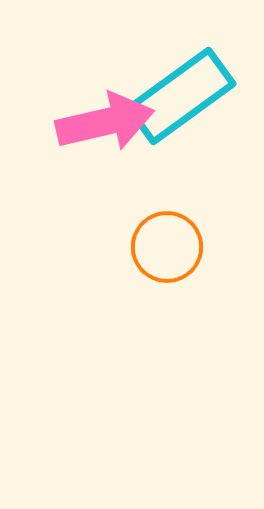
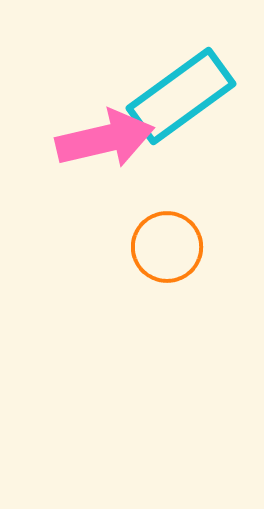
pink arrow: moved 17 px down
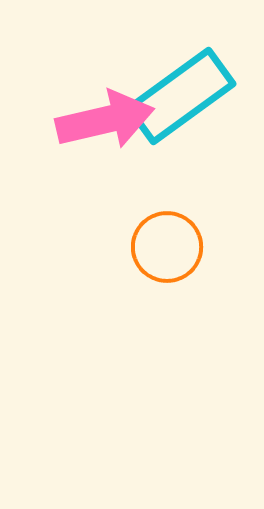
pink arrow: moved 19 px up
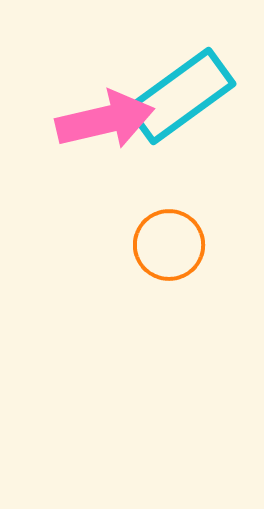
orange circle: moved 2 px right, 2 px up
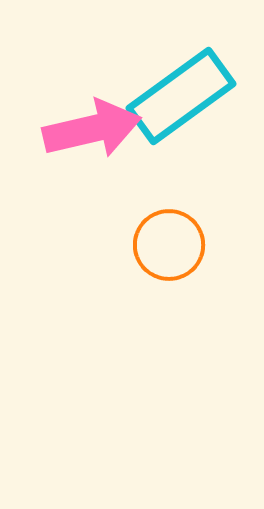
pink arrow: moved 13 px left, 9 px down
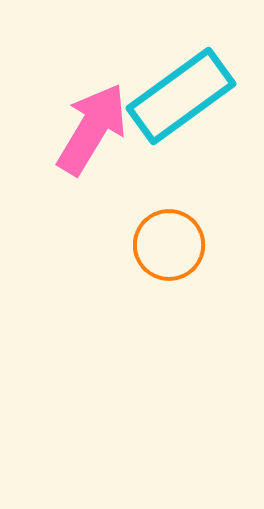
pink arrow: rotated 46 degrees counterclockwise
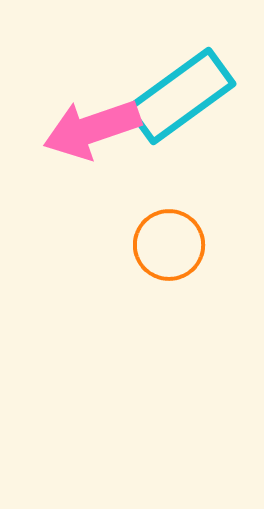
pink arrow: rotated 140 degrees counterclockwise
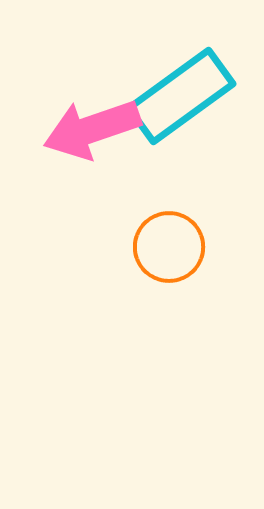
orange circle: moved 2 px down
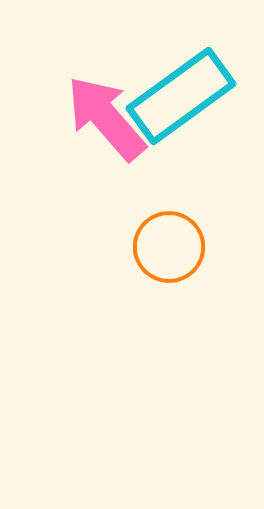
pink arrow: moved 14 px right, 11 px up; rotated 68 degrees clockwise
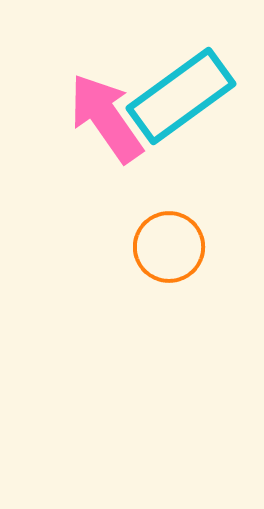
pink arrow: rotated 6 degrees clockwise
